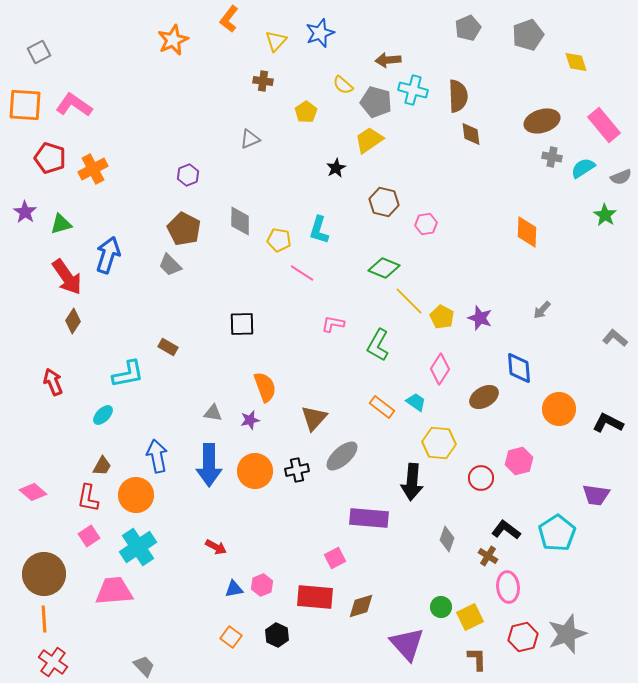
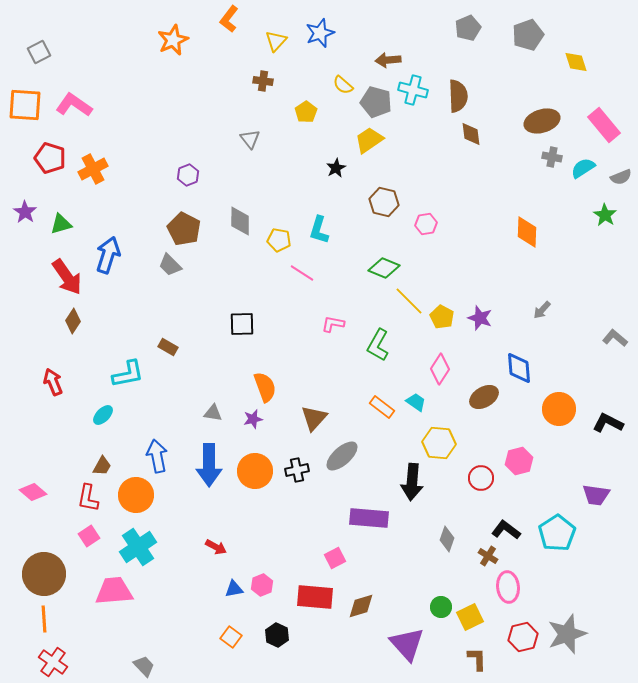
gray triangle at (250, 139): rotated 45 degrees counterclockwise
purple star at (250, 420): moved 3 px right, 1 px up
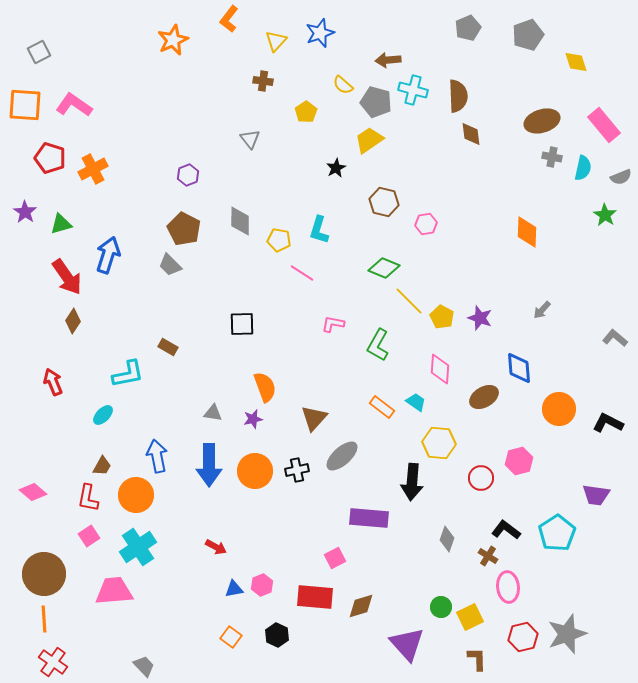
cyan semicircle at (583, 168): rotated 135 degrees clockwise
pink diamond at (440, 369): rotated 28 degrees counterclockwise
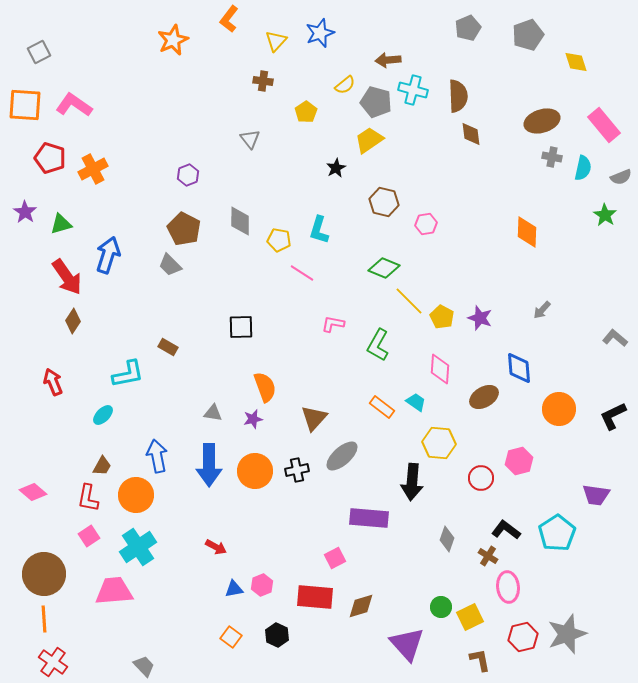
yellow semicircle at (343, 85): moved 2 px right; rotated 80 degrees counterclockwise
black square at (242, 324): moved 1 px left, 3 px down
black L-shape at (608, 423): moved 5 px right, 7 px up; rotated 52 degrees counterclockwise
brown L-shape at (477, 659): moved 3 px right, 1 px down; rotated 10 degrees counterclockwise
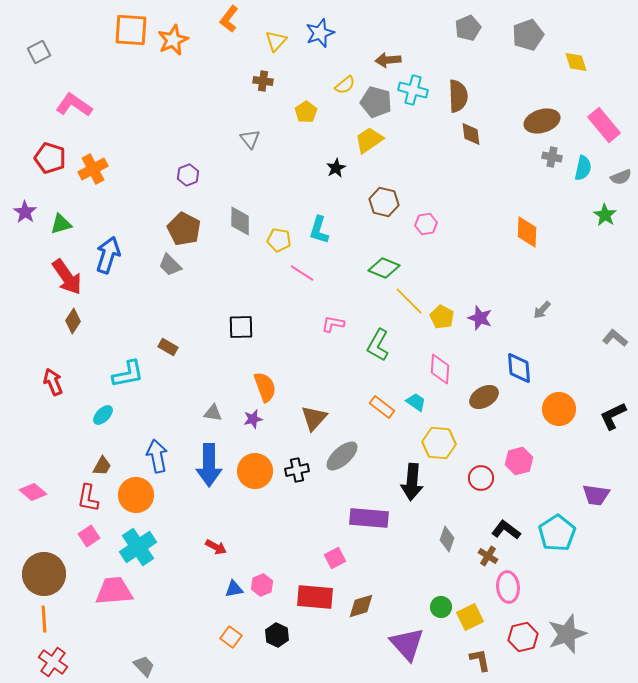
orange square at (25, 105): moved 106 px right, 75 px up
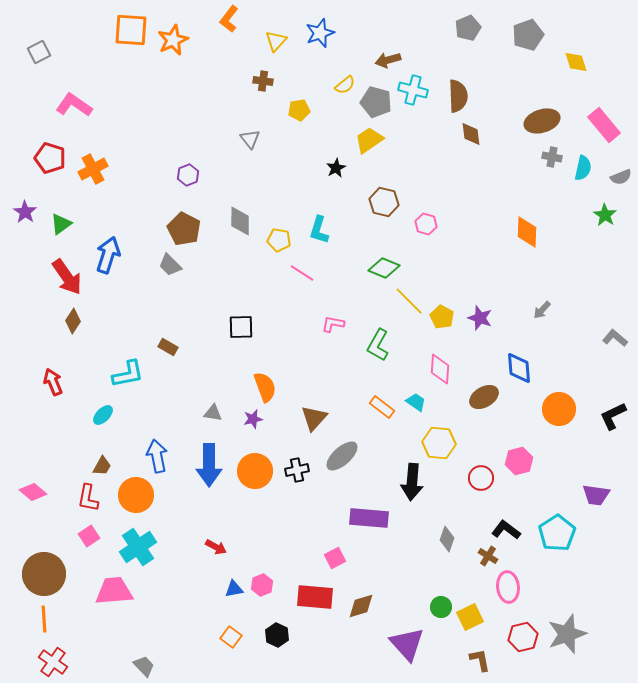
brown arrow at (388, 60): rotated 10 degrees counterclockwise
yellow pentagon at (306, 112): moved 7 px left, 2 px up; rotated 25 degrees clockwise
green triangle at (61, 224): rotated 20 degrees counterclockwise
pink hexagon at (426, 224): rotated 25 degrees clockwise
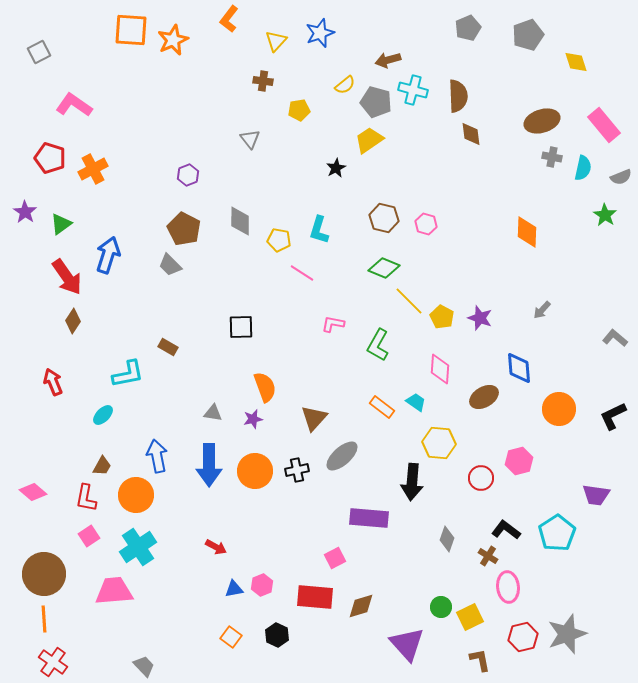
brown hexagon at (384, 202): moved 16 px down
red L-shape at (88, 498): moved 2 px left
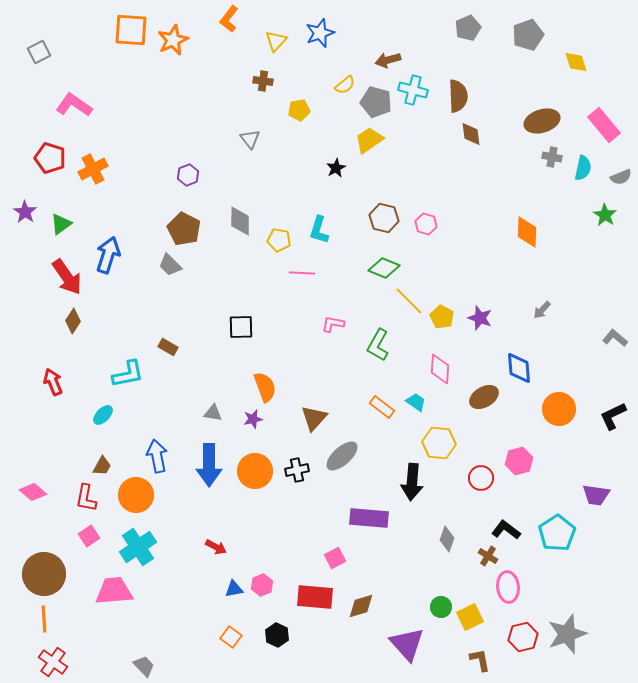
pink line at (302, 273): rotated 30 degrees counterclockwise
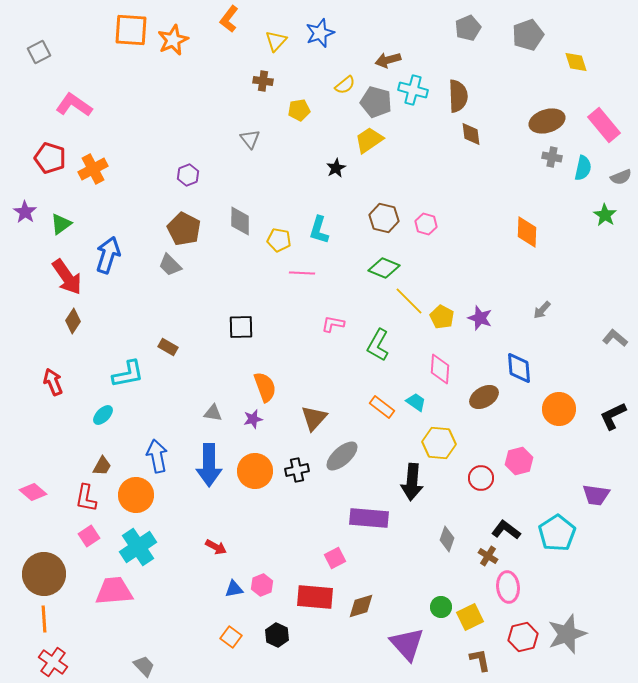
brown ellipse at (542, 121): moved 5 px right
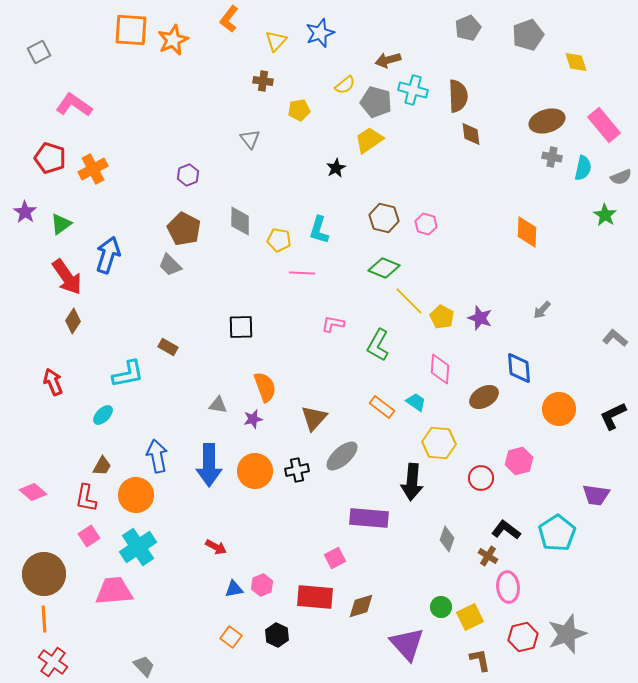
gray triangle at (213, 413): moved 5 px right, 8 px up
